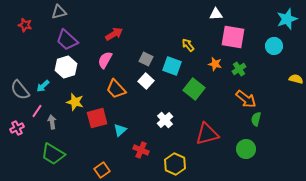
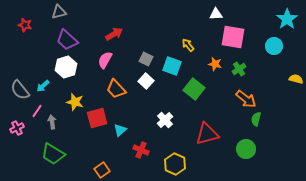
cyan star: rotated 15 degrees counterclockwise
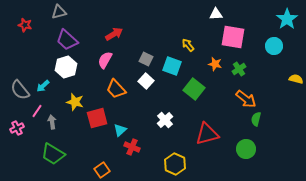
red cross: moved 9 px left, 3 px up
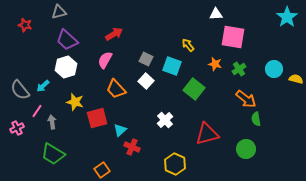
cyan star: moved 2 px up
cyan circle: moved 23 px down
green semicircle: rotated 24 degrees counterclockwise
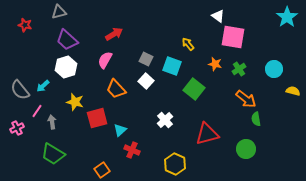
white triangle: moved 2 px right, 2 px down; rotated 40 degrees clockwise
yellow arrow: moved 1 px up
yellow semicircle: moved 3 px left, 12 px down
red cross: moved 3 px down
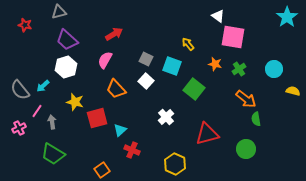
white cross: moved 1 px right, 3 px up
pink cross: moved 2 px right
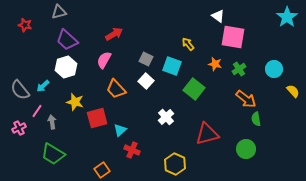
pink semicircle: moved 1 px left
yellow semicircle: rotated 32 degrees clockwise
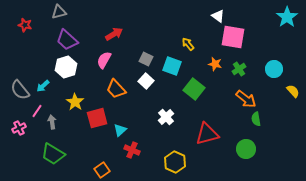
yellow star: rotated 18 degrees clockwise
yellow hexagon: moved 2 px up
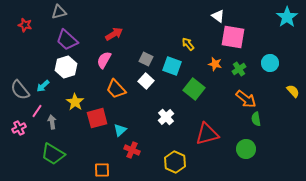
cyan circle: moved 4 px left, 6 px up
orange square: rotated 35 degrees clockwise
